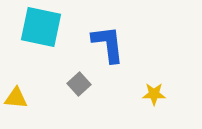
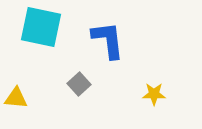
blue L-shape: moved 4 px up
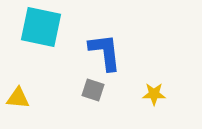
blue L-shape: moved 3 px left, 12 px down
gray square: moved 14 px right, 6 px down; rotated 30 degrees counterclockwise
yellow triangle: moved 2 px right
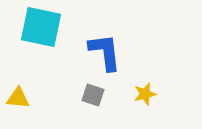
gray square: moved 5 px down
yellow star: moved 9 px left; rotated 15 degrees counterclockwise
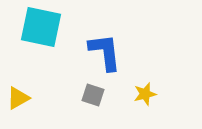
yellow triangle: rotated 35 degrees counterclockwise
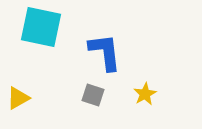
yellow star: rotated 15 degrees counterclockwise
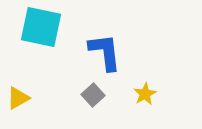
gray square: rotated 30 degrees clockwise
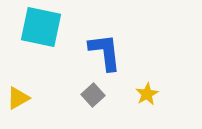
yellow star: moved 2 px right
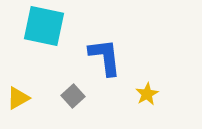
cyan square: moved 3 px right, 1 px up
blue L-shape: moved 5 px down
gray square: moved 20 px left, 1 px down
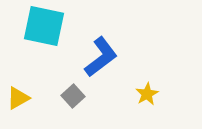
blue L-shape: moved 4 px left; rotated 60 degrees clockwise
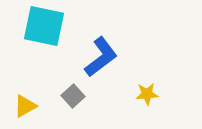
yellow star: rotated 25 degrees clockwise
yellow triangle: moved 7 px right, 8 px down
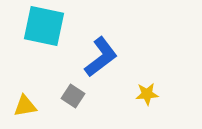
gray square: rotated 15 degrees counterclockwise
yellow triangle: rotated 20 degrees clockwise
